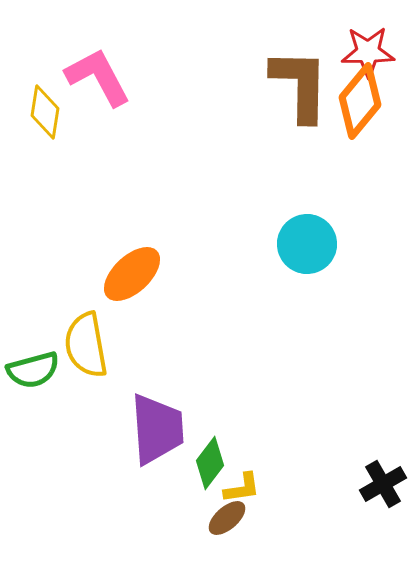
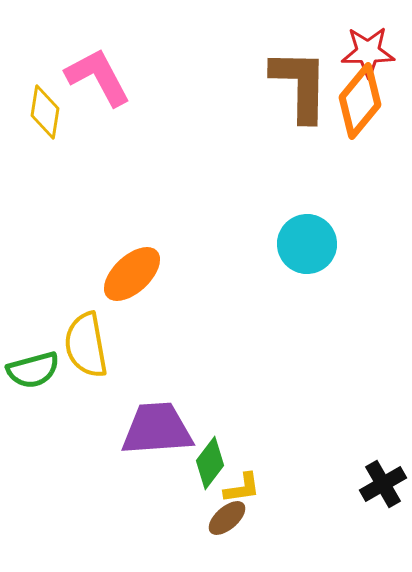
purple trapezoid: rotated 90 degrees counterclockwise
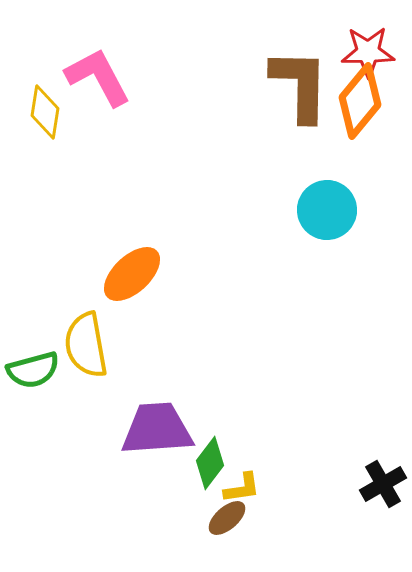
cyan circle: moved 20 px right, 34 px up
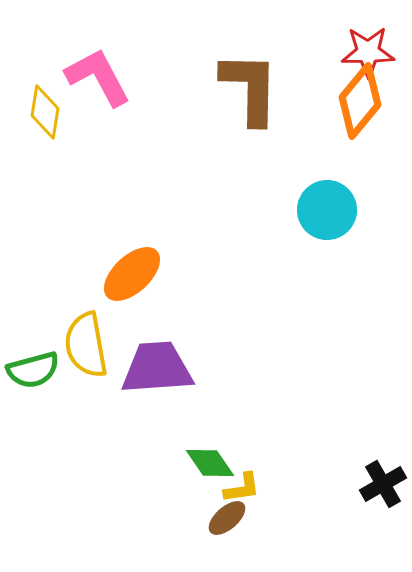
brown L-shape: moved 50 px left, 3 px down
purple trapezoid: moved 61 px up
green diamond: rotated 72 degrees counterclockwise
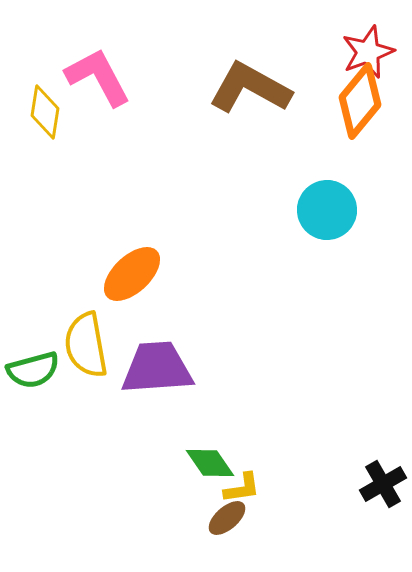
red star: rotated 20 degrees counterclockwise
brown L-shape: rotated 62 degrees counterclockwise
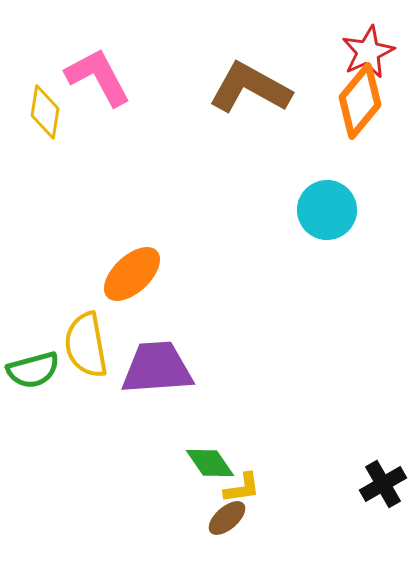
red star: rotated 4 degrees counterclockwise
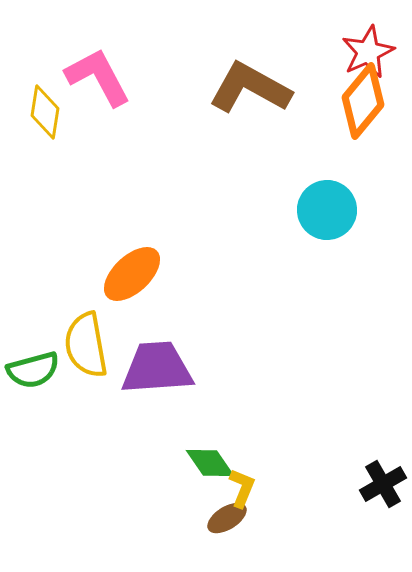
orange diamond: moved 3 px right
yellow L-shape: rotated 60 degrees counterclockwise
brown ellipse: rotated 9 degrees clockwise
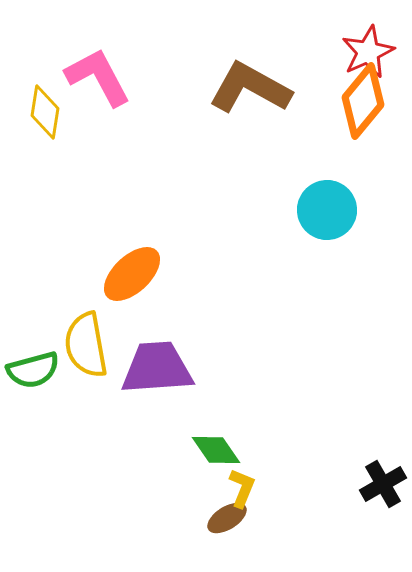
green diamond: moved 6 px right, 13 px up
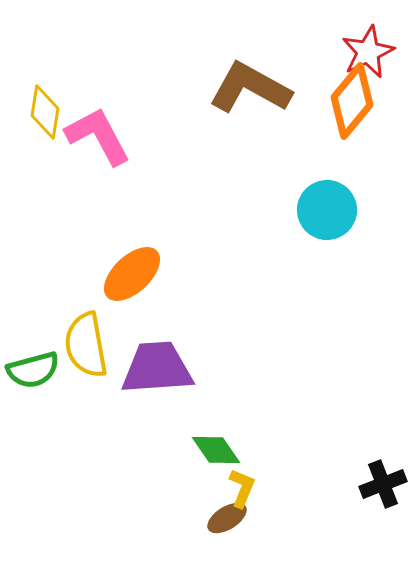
pink L-shape: moved 59 px down
orange diamond: moved 11 px left
black cross: rotated 9 degrees clockwise
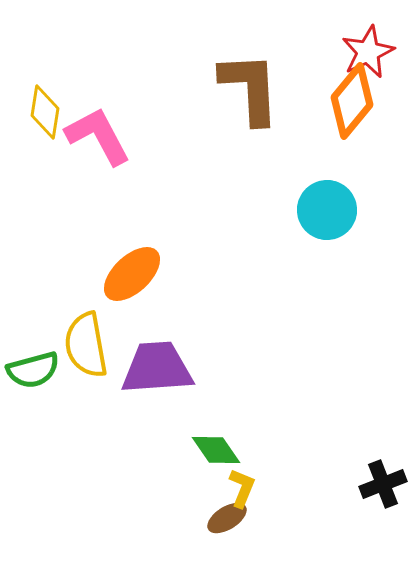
brown L-shape: rotated 58 degrees clockwise
